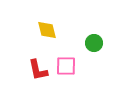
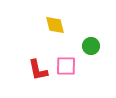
yellow diamond: moved 8 px right, 5 px up
green circle: moved 3 px left, 3 px down
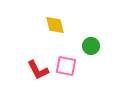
pink square: rotated 10 degrees clockwise
red L-shape: rotated 15 degrees counterclockwise
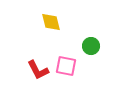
yellow diamond: moved 4 px left, 3 px up
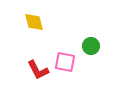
yellow diamond: moved 17 px left
pink square: moved 1 px left, 4 px up
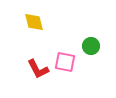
red L-shape: moved 1 px up
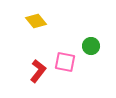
yellow diamond: moved 2 px right, 1 px up; rotated 25 degrees counterclockwise
red L-shape: moved 2 px down; rotated 115 degrees counterclockwise
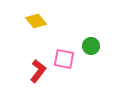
pink square: moved 1 px left, 3 px up
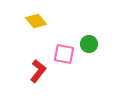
green circle: moved 2 px left, 2 px up
pink square: moved 5 px up
